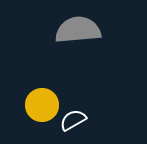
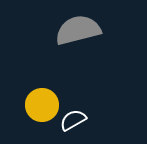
gray semicircle: rotated 9 degrees counterclockwise
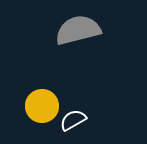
yellow circle: moved 1 px down
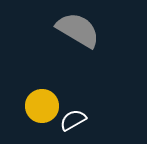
gray semicircle: rotated 45 degrees clockwise
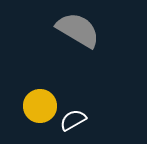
yellow circle: moved 2 px left
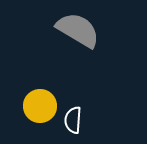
white semicircle: rotated 56 degrees counterclockwise
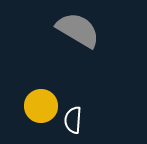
yellow circle: moved 1 px right
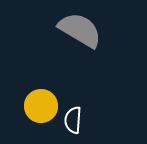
gray semicircle: moved 2 px right
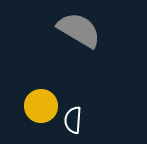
gray semicircle: moved 1 px left
